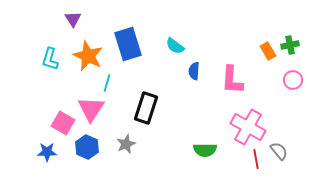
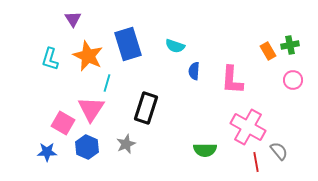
cyan semicircle: rotated 18 degrees counterclockwise
red line: moved 3 px down
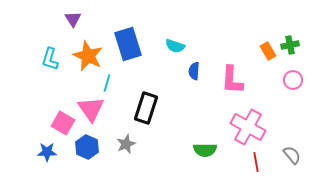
pink triangle: rotated 8 degrees counterclockwise
gray semicircle: moved 13 px right, 4 px down
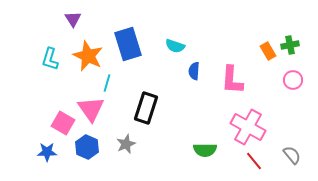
red line: moved 2 px left, 1 px up; rotated 30 degrees counterclockwise
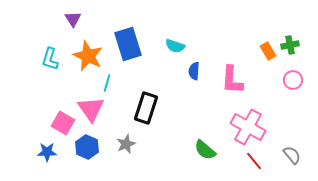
green semicircle: rotated 40 degrees clockwise
